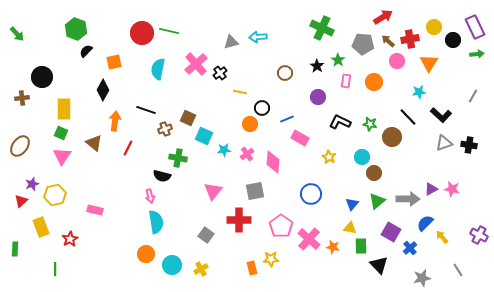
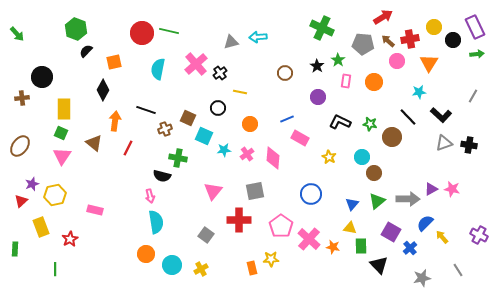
black circle at (262, 108): moved 44 px left
pink diamond at (273, 162): moved 4 px up
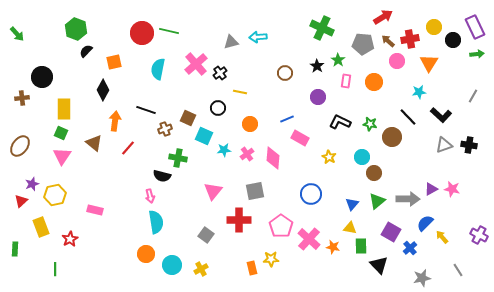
gray triangle at (444, 143): moved 2 px down
red line at (128, 148): rotated 14 degrees clockwise
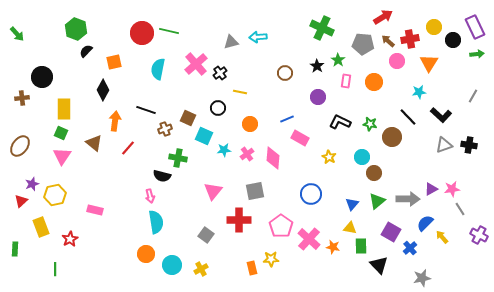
pink star at (452, 189): rotated 21 degrees counterclockwise
gray line at (458, 270): moved 2 px right, 61 px up
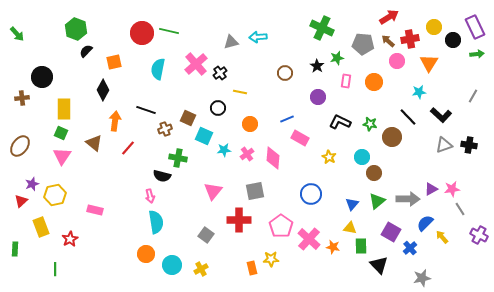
red arrow at (383, 17): moved 6 px right
green star at (338, 60): moved 1 px left, 2 px up; rotated 24 degrees clockwise
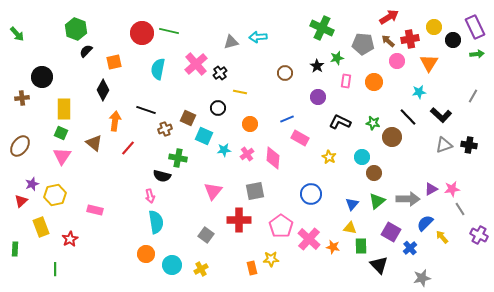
green star at (370, 124): moved 3 px right, 1 px up
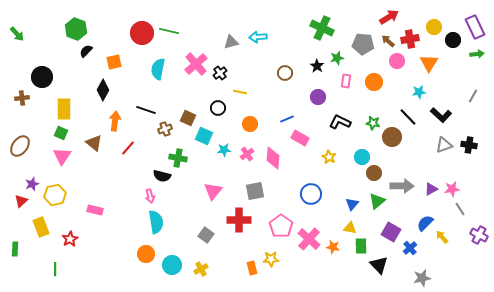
gray arrow at (408, 199): moved 6 px left, 13 px up
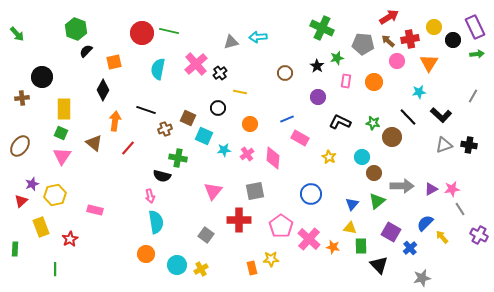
cyan circle at (172, 265): moved 5 px right
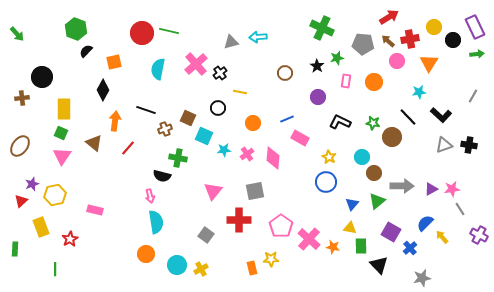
orange circle at (250, 124): moved 3 px right, 1 px up
blue circle at (311, 194): moved 15 px right, 12 px up
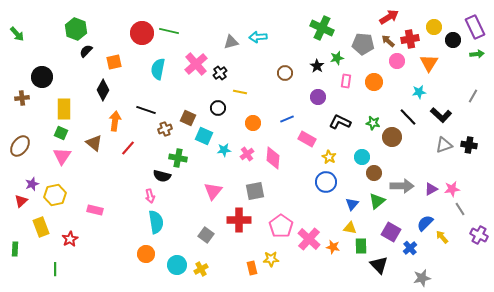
pink rectangle at (300, 138): moved 7 px right, 1 px down
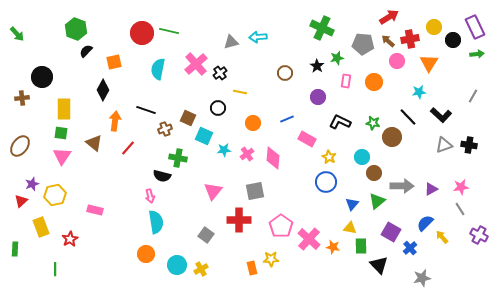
green square at (61, 133): rotated 16 degrees counterclockwise
pink star at (452, 189): moved 9 px right, 2 px up
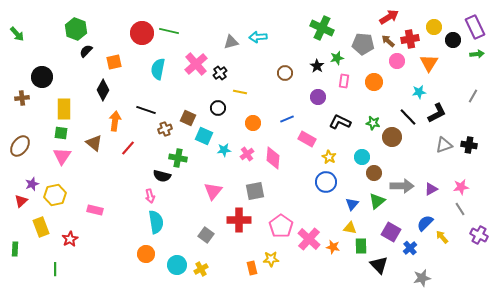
pink rectangle at (346, 81): moved 2 px left
black L-shape at (441, 115): moved 4 px left, 2 px up; rotated 70 degrees counterclockwise
